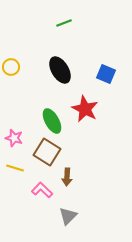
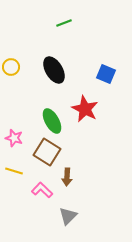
black ellipse: moved 6 px left
yellow line: moved 1 px left, 3 px down
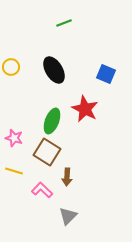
green ellipse: rotated 50 degrees clockwise
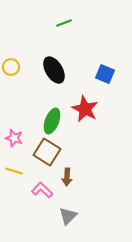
blue square: moved 1 px left
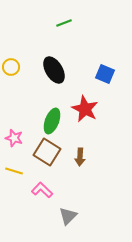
brown arrow: moved 13 px right, 20 px up
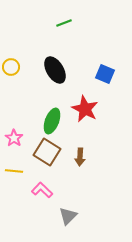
black ellipse: moved 1 px right
pink star: rotated 18 degrees clockwise
yellow line: rotated 12 degrees counterclockwise
